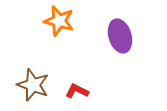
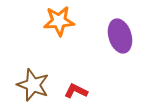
orange star: rotated 20 degrees counterclockwise
red L-shape: moved 1 px left
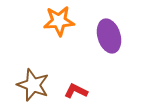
purple ellipse: moved 11 px left
